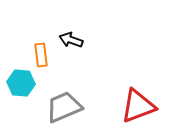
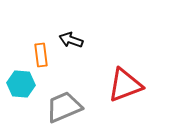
cyan hexagon: moved 1 px down
red triangle: moved 13 px left, 21 px up
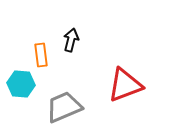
black arrow: rotated 85 degrees clockwise
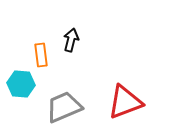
red triangle: moved 17 px down
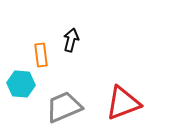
red triangle: moved 2 px left, 1 px down
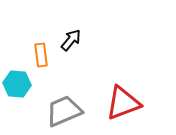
black arrow: rotated 25 degrees clockwise
cyan hexagon: moved 4 px left
gray trapezoid: moved 4 px down
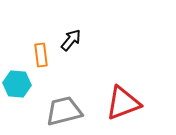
gray trapezoid: rotated 9 degrees clockwise
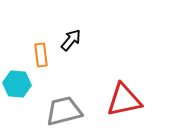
red triangle: moved 1 px right, 3 px up; rotated 9 degrees clockwise
